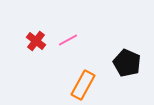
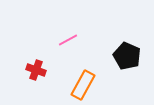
red cross: moved 29 px down; rotated 18 degrees counterclockwise
black pentagon: moved 7 px up
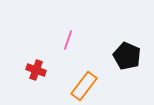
pink line: rotated 42 degrees counterclockwise
orange rectangle: moved 1 px right, 1 px down; rotated 8 degrees clockwise
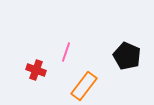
pink line: moved 2 px left, 12 px down
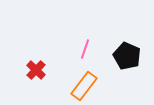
pink line: moved 19 px right, 3 px up
red cross: rotated 24 degrees clockwise
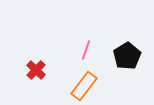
pink line: moved 1 px right, 1 px down
black pentagon: rotated 16 degrees clockwise
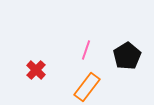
orange rectangle: moved 3 px right, 1 px down
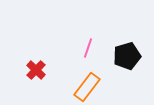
pink line: moved 2 px right, 2 px up
black pentagon: rotated 16 degrees clockwise
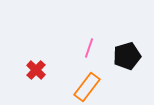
pink line: moved 1 px right
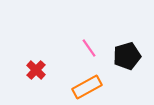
pink line: rotated 54 degrees counterclockwise
orange rectangle: rotated 24 degrees clockwise
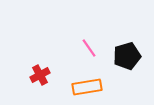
red cross: moved 4 px right, 5 px down; rotated 18 degrees clockwise
orange rectangle: rotated 20 degrees clockwise
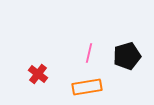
pink line: moved 5 px down; rotated 48 degrees clockwise
red cross: moved 2 px left, 1 px up; rotated 24 degrees counterclockwise
